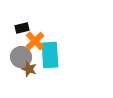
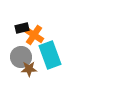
orange cross: moved 1 px left, 6 px up; rotated 12 degrees counterclockwise
cyan rectangle: rotated 16 degrees counterclockwise
brown star: rotated 21 degrees counterclockwise
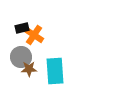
cyan rectangle: moved 5 px right, 16 px down; rotated 16 degrees clockwise
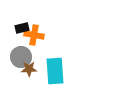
orange cross: rotated 24 degrees counterclockwise
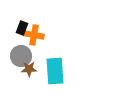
black rectangle: rotated 56 degrees counterclockwise
gray circle: moved 1 px up
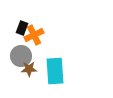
orange cross: rotated 36 degrees counterclockwise
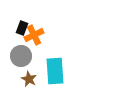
brown star: moved 10 px down; rotated 28 degrees clockwise
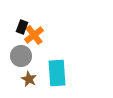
black rectangle: moved 1 px up
orange cross: rotated 12 degrees counterclockwise
cyan rectangle: moved 2 px right, 2 px down
